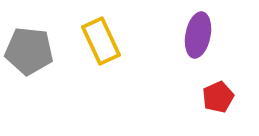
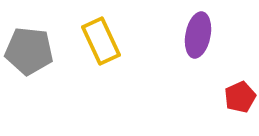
red pentagon: moved 22 px right
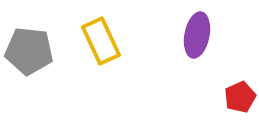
purple ellipse: moved 1 px left
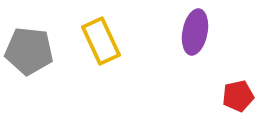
purple ellipse: moved 2 px left, 3 px up
red pentagon: moved 2 px left, 1 px up; rotated 12 degrees clockwise
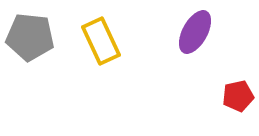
purple ellipse: rotated 18 degrees clockwise
gray pentagon: moved 1 px right, 14 px up
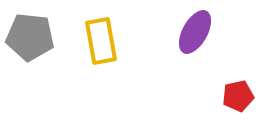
yellow rectangle: rotated 15 degrees clockwise
